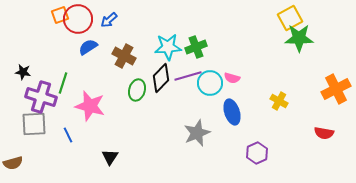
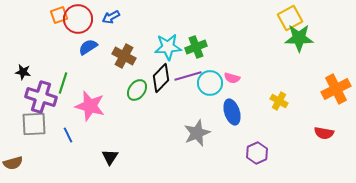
orange square: moved 1 px left
blue arrow: moved 2 px right, 3 px up; rotated 12 degrees clockwise
green ellipse: rotated 20 degrees clockwise
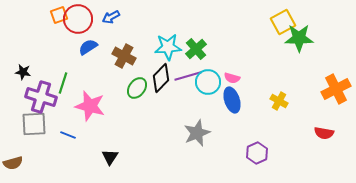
yellow square: moved 7 px left, 4 px down
green cross: moved 2 px down; rotated 20 degrees counterclockwise
cyan circle: moved 2 px left, 1 px up
green ellipse: moved 2 px up
blue ellipse: moved 12 px up
blue line: rotated 42 degrees counterclockwise
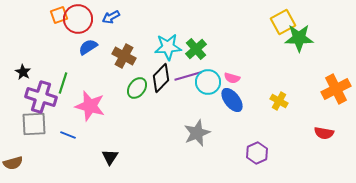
black star: rotated 21 degrees clockwise
blue ellipse: rotated 20 degrees counterclockwise
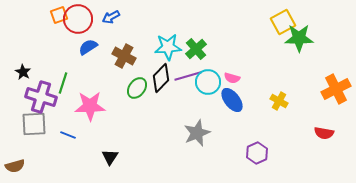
pink star: rotated 16 degrees counterclockwise
brown semicircle: moved 2 px right, 3 px down
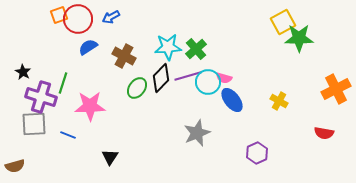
pink semicircle: moved 8 px left
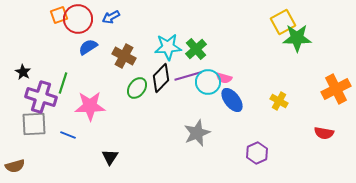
green star: moved 2 px left
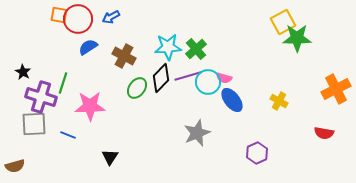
orange square: rotated 30 degrees clockwise
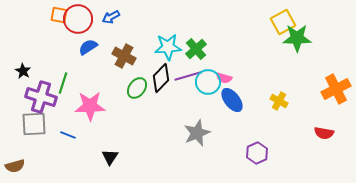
black star: moved 1 px up
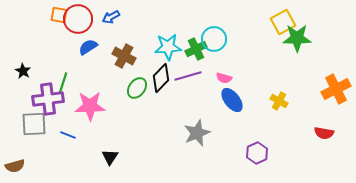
green cross: rotated 15 degrees clockwise
cyan circle: moved 6 px right, 43 px up
purple cross: moved 7 px right, 2 px down; rotated 24 degrees counterclockwise
